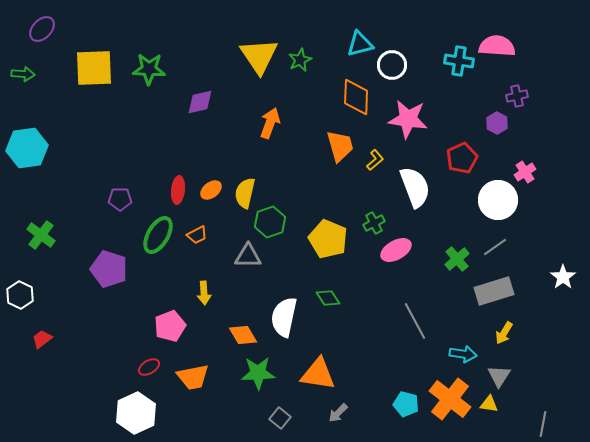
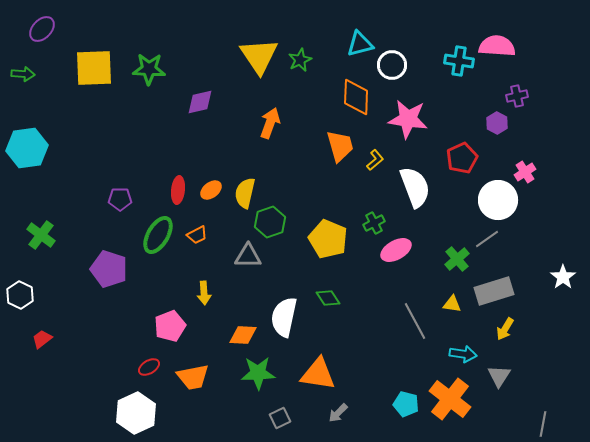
gray line at (495, 247): moved 8 px left, 8 px up
yellow arrow at (504, 333): moved 1 px right, 4 px up
orange diamond at (243, 335): rotated 56 degrees counterclockwise
yellow triangle at (489, 404): moved 37 px left, 100 px up
gray square at (280, 418): rotated 25 degrees clockwise
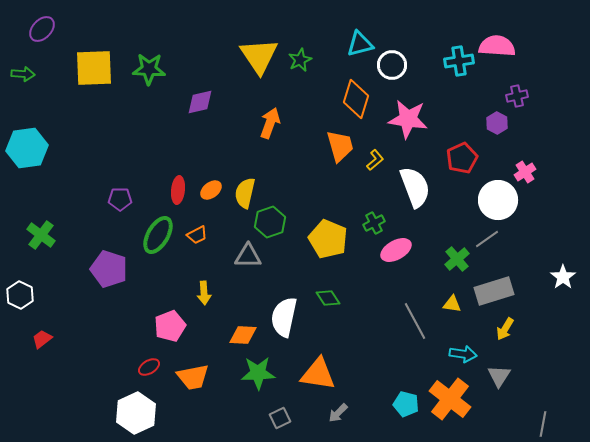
cyan cross at (459, 61): rotated 16 degrees counterclockwise
orange diamond at (356, 97): moved 2 px down; rotated 15 degrees clockwise
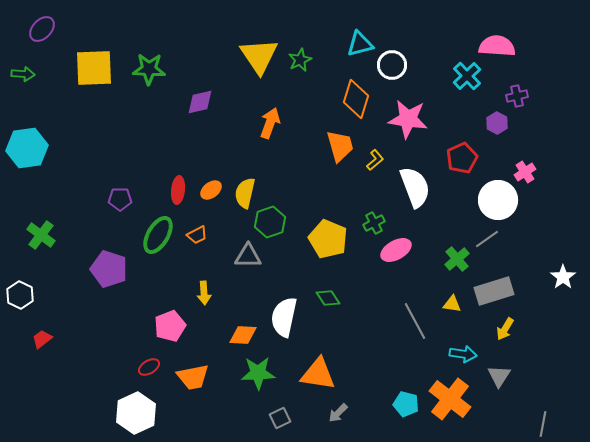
cyan cross at (459, 61): moved 8 px right, 15 px down; rotated 36 degrees counterclockwise
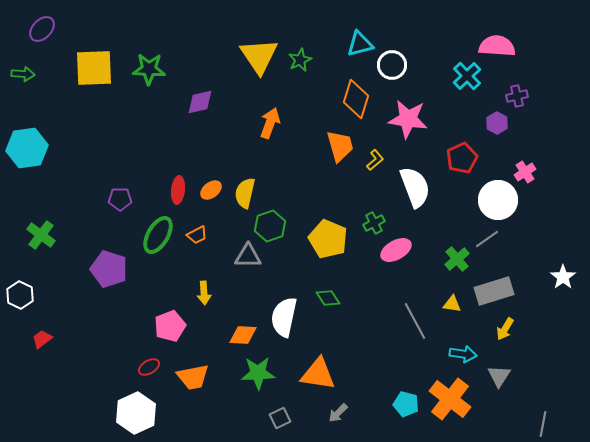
green hexagon at (270, 222): moved 4 px down
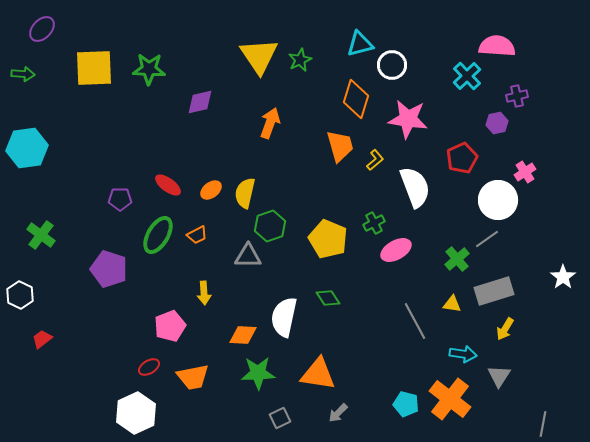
purple hexagon at (497, 123): rotated 20 degrees clockwise
red ellipse at (178, 190): moved 10 px left, 5 px up; rotated 60 degrees counterclockwise
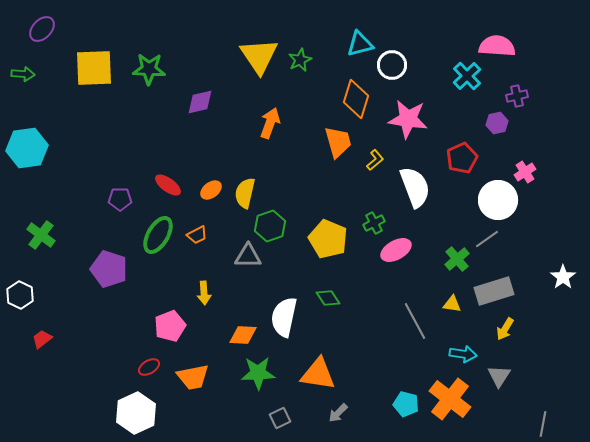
orange trapezoid at (340, 146): moved 2 px left, 4 px up
